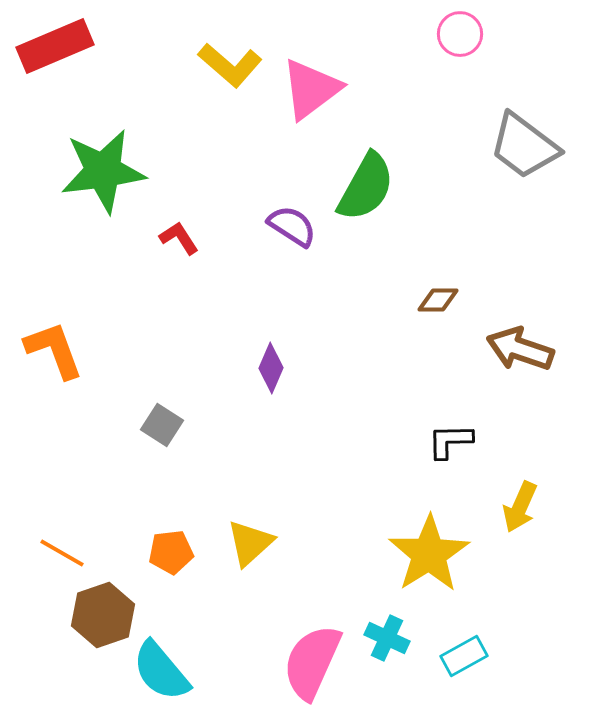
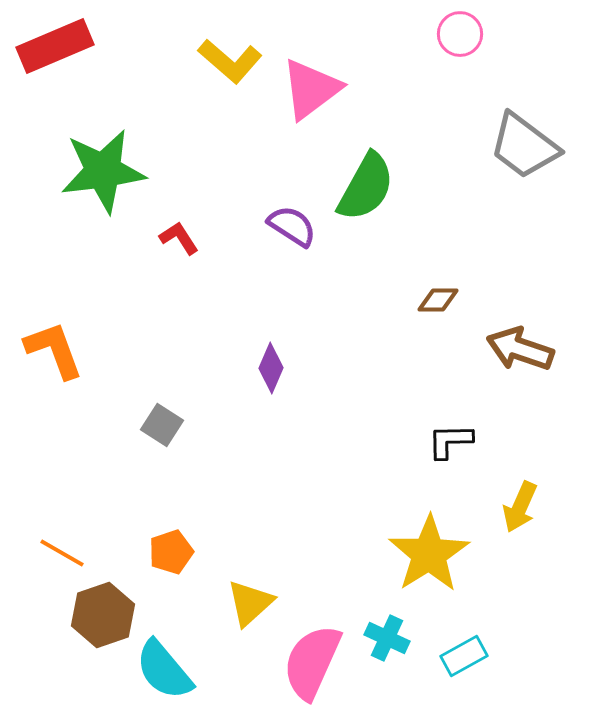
yellow L-shape: moved 4 px up
yellow triangle: moved 60 px down
orange pentagon: rotated 12 degrees counterclockwise
cyan semicircle: moved 3 px right, 1 px up
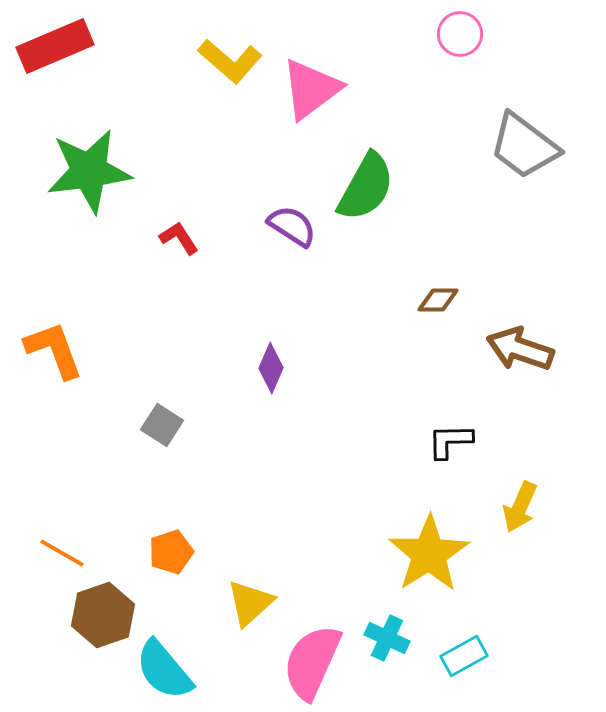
green star: moved 14 px left
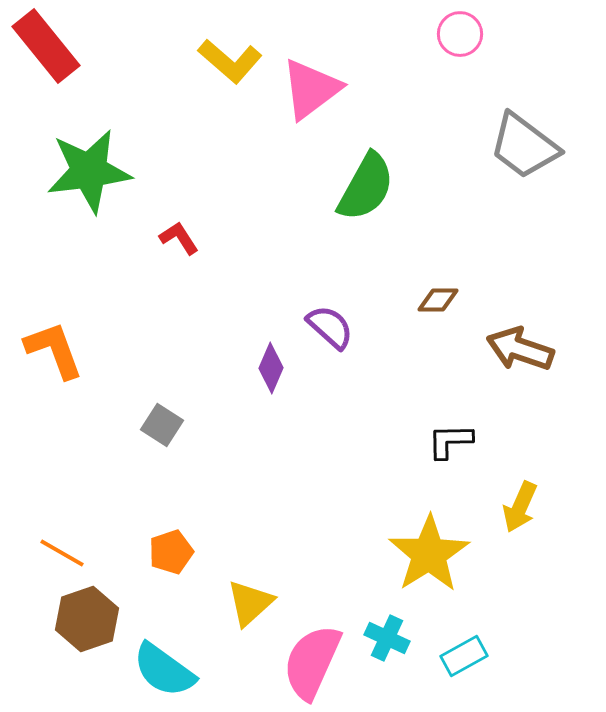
red rectangle: moved 9 px left; rotated 74 degrees clockwise
purple semicircle: moved 38 px right, 101 px down; rotated 9 degrees clockwise
brown hexagon: moved 16 px left, 4 px down
cyan semicircle: rotated 14 degrees counterclockwise
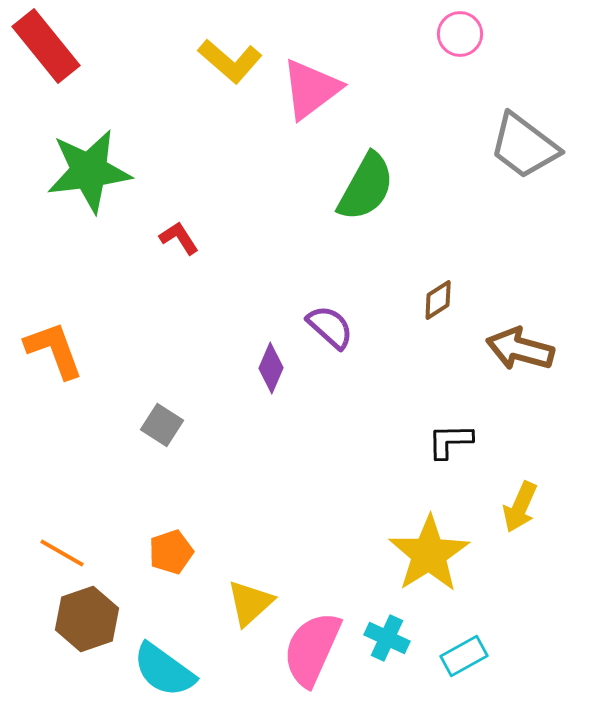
brown diamond: rotated 33 degrees counterclockwise
brown arrow: rotated 4 degrees counterclockwise
pink semicircle: moved 13 px up
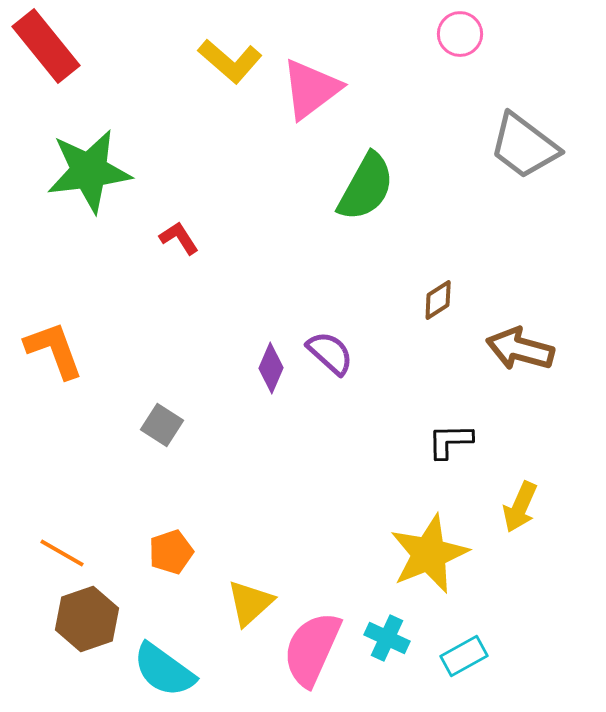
purple semicircle: moved 26 px down
yellow star: rotated 10 degrees clockwise
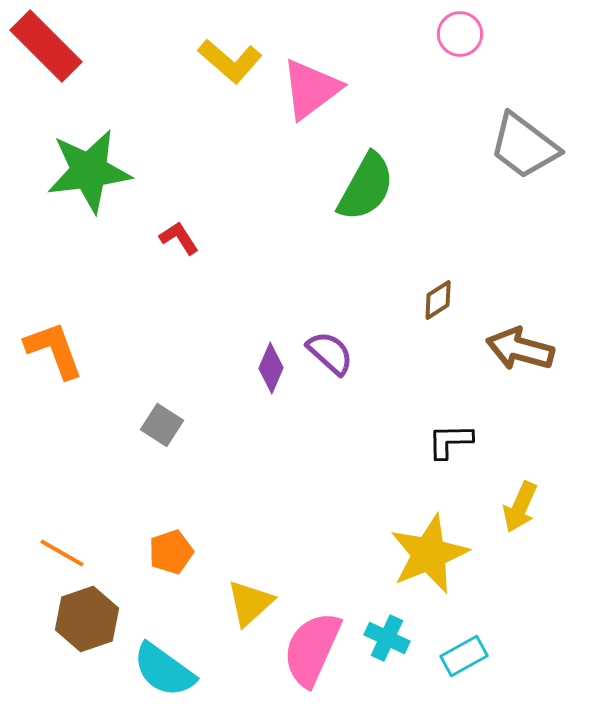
red rectangle: rotated 6 degrees counterclockwise
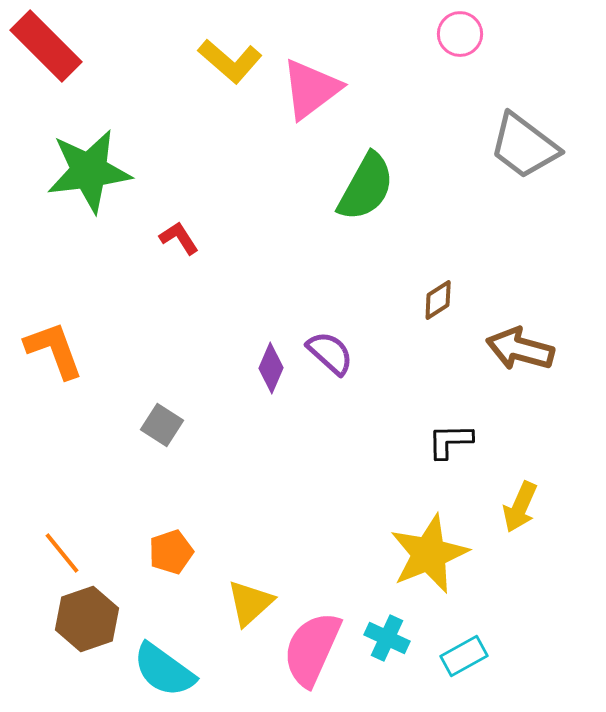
orange line: rotated 21 degrees clockwise
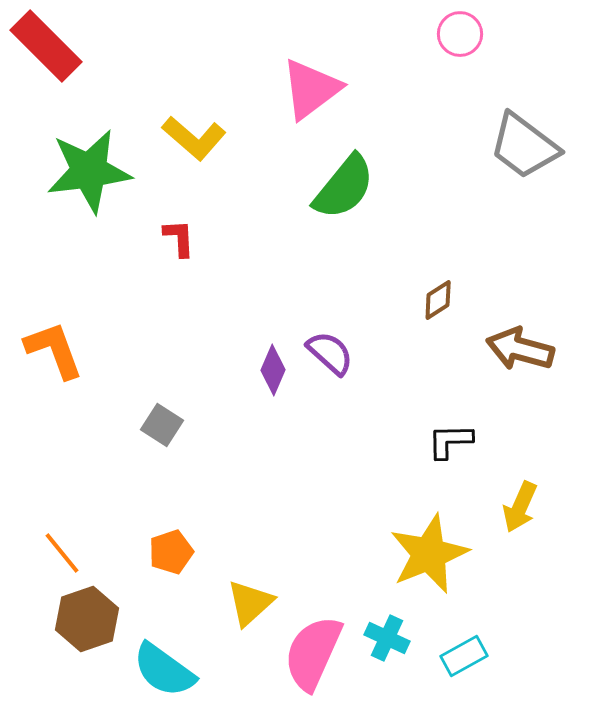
yellow L-shape: moved 36 px left, 77 px down
green semicircle: moved 22 px left; rotated 10 degrees clockwise
red L-shape: rotated 30 degrees clockwise
purple diamond: moved 2 px right, 2 px down
pink semicircle: moved 1 px right, 4 px down
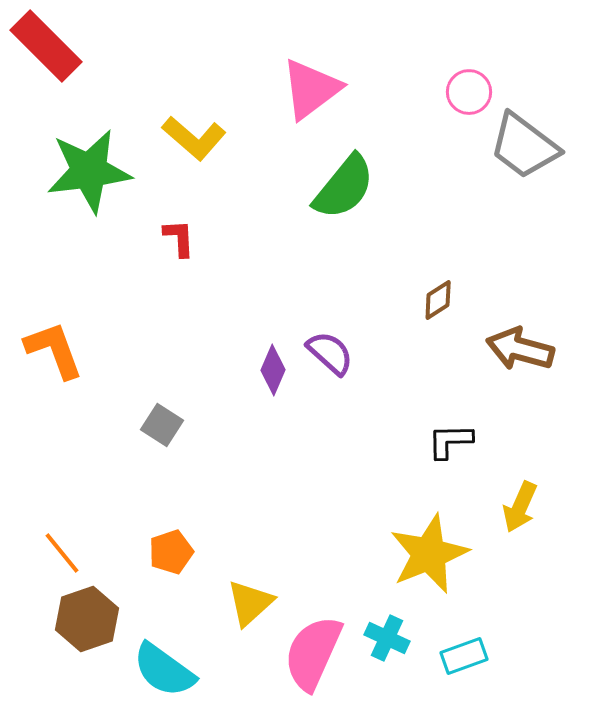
pink circle: moved 9 px right, 58 px down
cyan rectangle: rotated 9 degrees clockwise
